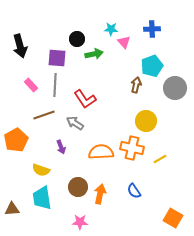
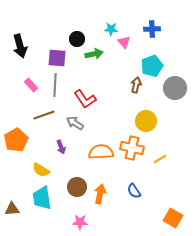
yellow semicircle: rotated 12 degrees clockwise
brown circle: moved 1 px left
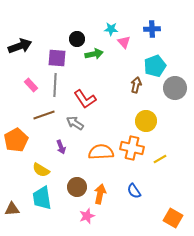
black arrow: rotated 95 degrees counterclockwise
cyan pentagon: moved 3 px right
pink star: moved 7 px right, 6 px up; rotated 21 degrees counterclockwise
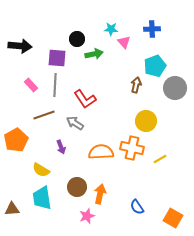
black arrow: rotated 25 degrees clockwise
blue semicircle: moved 3 px right, 16 px down
